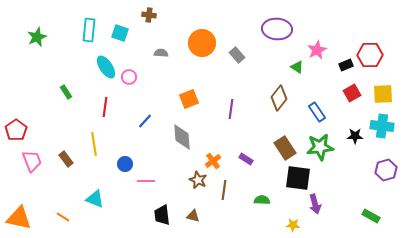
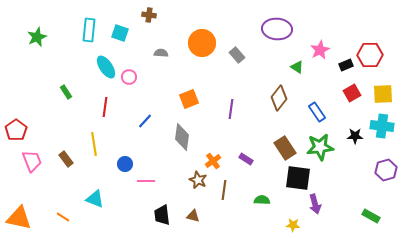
pink star at (317, 50): moved 3 px right
gray diamond at (182, 137): rotated 12 degrees clockwise
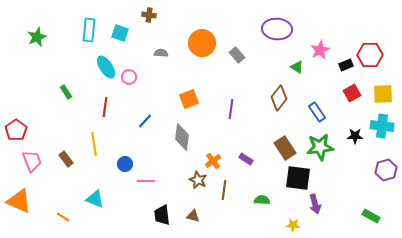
orange triangle at (19, 218): moved 17 px up; rotated 12 degrees clockwise
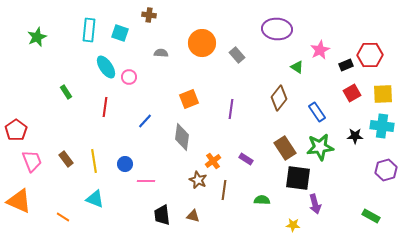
yellow line at (94, 144): moved 17 px down
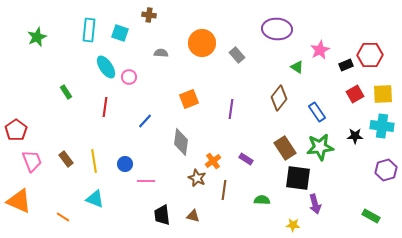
red square at (352, 93): moved 3 px right, 1 px down
gray diamond at (182, 137): moved 1 px left, 5 px down
brown star at (198, 180): moved 1 px left, 2 px up
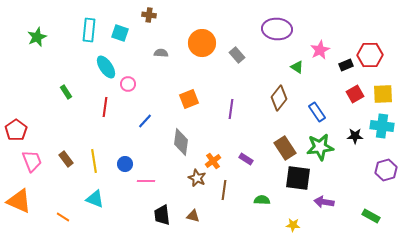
pink circle at (129, 77): moved 1 px left, 7 px down
purple arrow at (315, 204): moved 9 px right, 2 px up; rotated 114 degrees clockwise
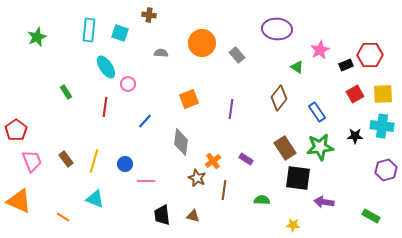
yellow line at (94, 161): rotated 25 degrees clockwise
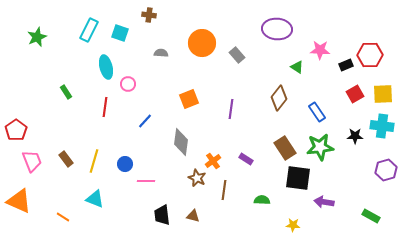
cyan rectangle at (89, 30): rotated 20 degrees clockwise
pink star at (320, 50): rotated 30 degrees clockwise
cyan ellipse at (106, 67): rotated 20 degrees clockwise
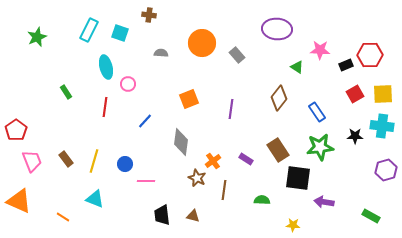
brown rectangle at (285, 148): moved 7 px left, 2 px down
